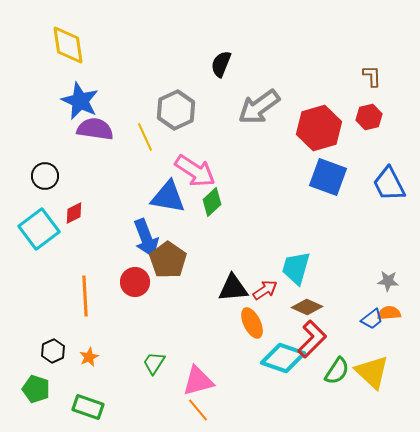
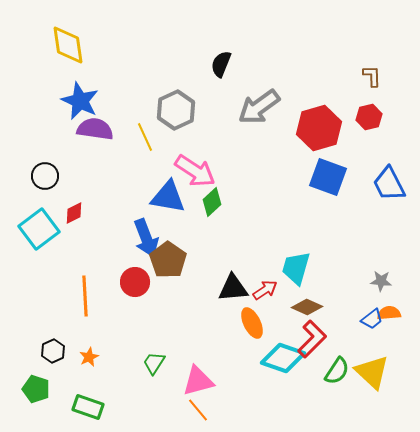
gray star at (388, 281): moved 7 px left
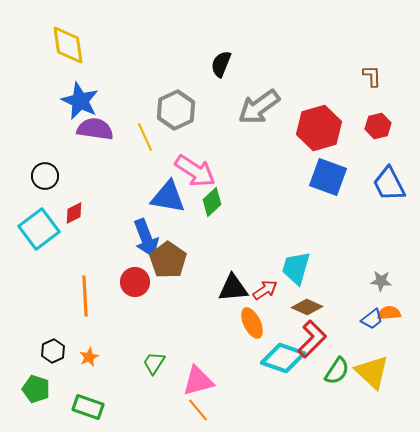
red hexagon at (369, 117): moved 9 px right, 9 px down
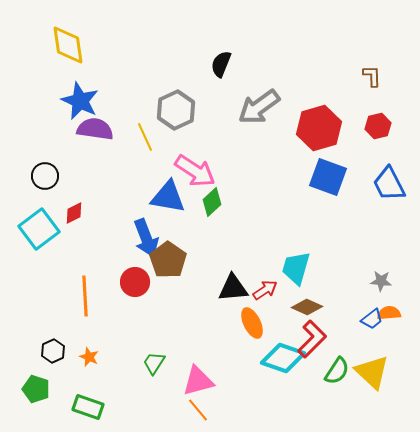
orange star at (89, 357): rotated 24 degrees counterclockwise
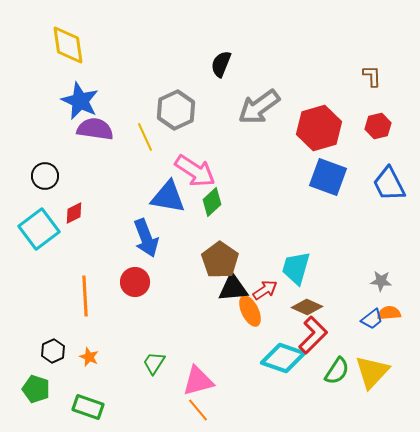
brown pentagon at (168, 260): moved 52 px right
orange ellipse at (252, 323): moved 2 px left, 12 px up
red L-shape at (312, 339): moved 1 px right, 4 px up
yellow triangle at (372, 372): rotated 30 degrees clockwise
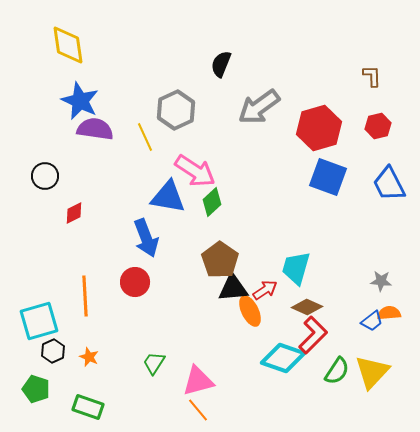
cyan square at (39, 229): moved 92 px down; rotated 21 degrees clockwise
blue trapezoid at (372, 319): moved 2 px down
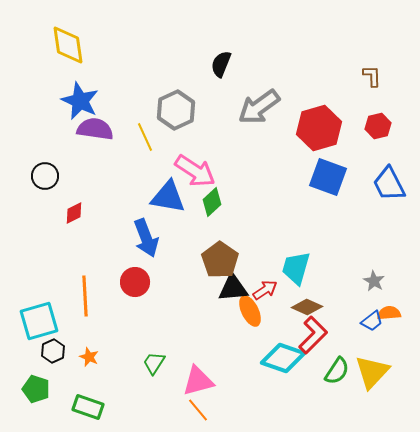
gray star at (381, 281): moved 7 px left; rotated 25 degrees clockwise
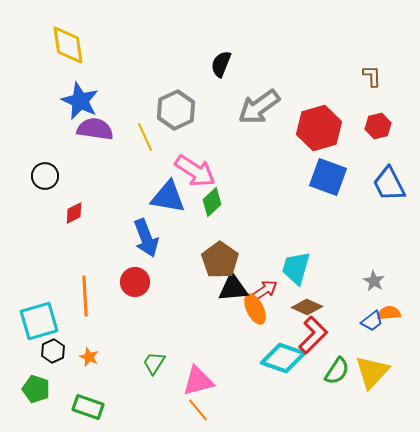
orange ellipse at (250, 311): moved 5 px right, 2 px up
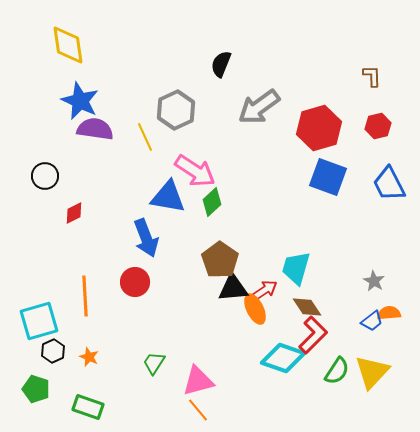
brown diamond at (307, 307): rotated 32 degrees clockwise
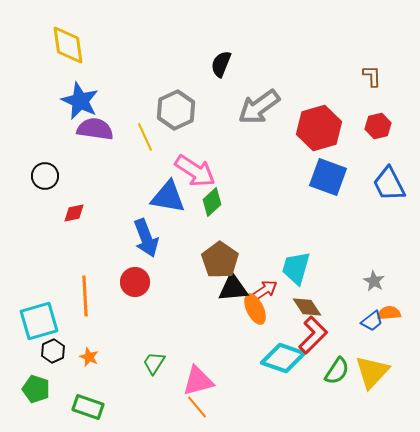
red diamond at (74, 213): rotated 15 degrees clockwise
orange line at (198, 410): moved 1 px left, 3 px up
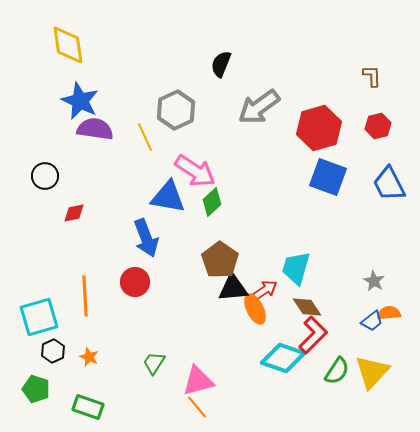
cyan square at (39, 321): moved 4 px up
